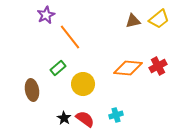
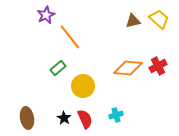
yellow trapezoid: rotated 100 degrees counterclockwise
yellow circle: moved 2 px down
brown ellipse: moved 5 px left, 28 px down
red semicircle: rotated 30 degrees clockwise
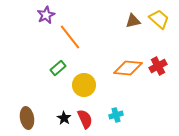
yellow circle: moved 1 px right, 1 px up
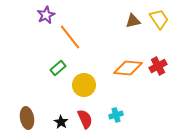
yellow trapezoid: rotated 15 degrees clockwise
black star: moved 3 px left, 4 px down
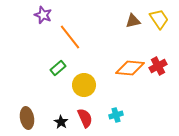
purple star: moved 3 px left; rotated 24 degrees counterclockwise
orange diamond: moved 2 px right
red semicircle: moved 1 px up
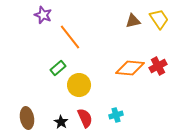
yellow circle: moved 5 px left
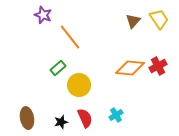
brown triangle: rotated 35 degrees counterclockwise
cyan cross: rotated 16 degrees counterclockwise
black star: rotated 24 degrees clockwise
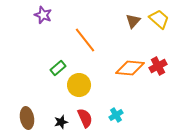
yellow trapezoid: rotated 15 degrees counterclockwise
orange line: moved 15 px right, 3 px down
